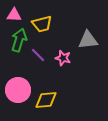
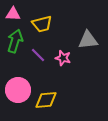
pink triangle: moved 1 px left, 1 px up
green arrow: moved 4 px left, 1 px down
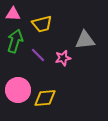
gray triangle: moved 3 px left
pink star: rotated 28 degrees counterclockwise
yellow diamond: moved 1 px left, 2 px up
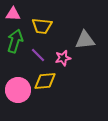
yellow trapezoid: moved 2 px down; rotated 20 degrees clockwise
yellow diamond: moved 17 px up
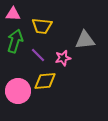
pink circle: moved 1 px down
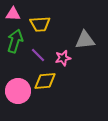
yellow trapezoid: moved 2 px left, 2 px up; rotated 10 degrees counterclockwise
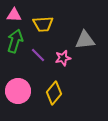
pink triangle: moved 1 px right, 1 px down
yellow trapezoid: moved 3 px right
yellow diamond: moved 9 px right, 12 px down; rotated 45 degrees counterclockwise
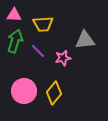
purple line: moved 4 px up
pink circle: moved 6 px right
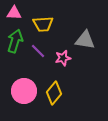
pink triangle: moved 2 px up
gray triangle: rotated 15 degrees clockwise
